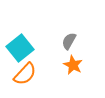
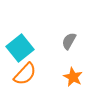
orange star: moved 12 px down
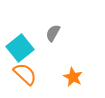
gray semicircle: moved 16 px left, 8 px up
orange semicircle: rotated 90 degrees counterclockwise
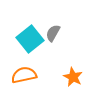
cyan square: moved 10 px right, 9 px up
orange semicircle: moved 1 px left, 1 px down; rotated 55 degrees counterclockwise
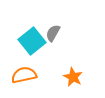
cyan square: moved 2 px right, 2 px down
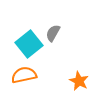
cyan square: moved 3 px left, 3 px down
orange star: moved 6 px right, 4 px down
